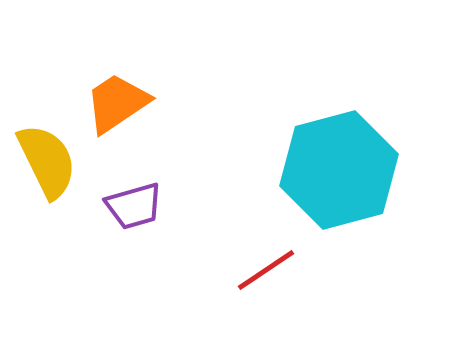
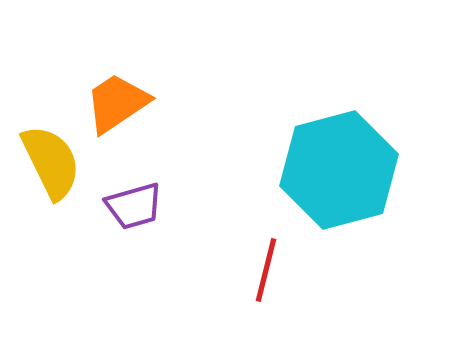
yellow semicircle: moved 4 px right, 1 px down
red line: rotated 42 degrees counterclockwise
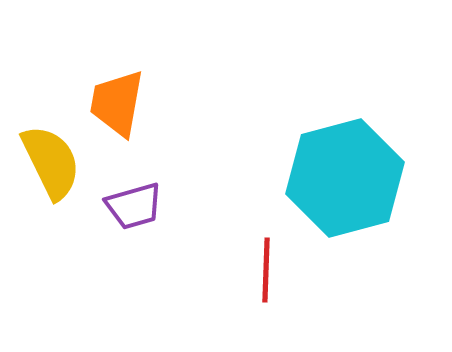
orange trapezoid: rotated 46 degrees counterclockwise
cyan hexagon: moved 6 px right, 8 px down
red line: rotated 12 degrees counterclockwise
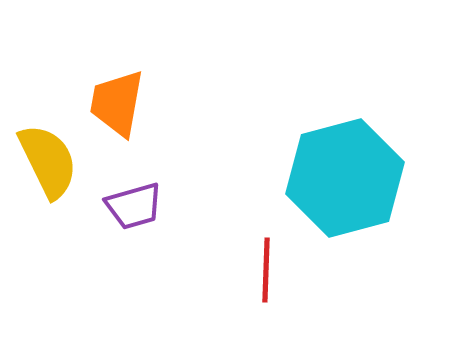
yellow semicircle: moved 3 px left, 1 px up
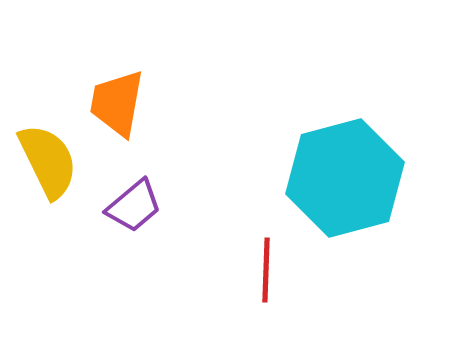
purple trapezoid: rotated 24 degrees counterclockwise
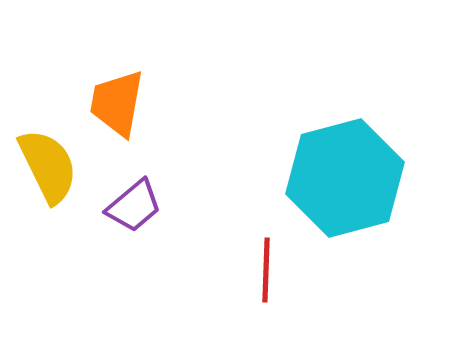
yellow semicircle: moved 5 px down
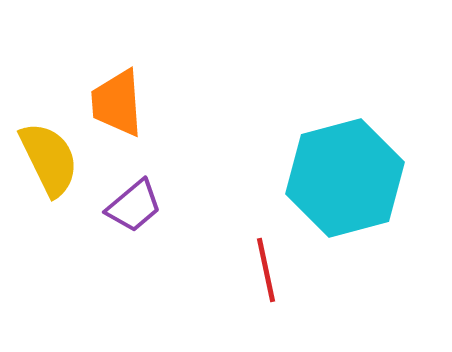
orange trapezoid: rotated 14 degrees counterclockwise
yellow semicircle: moved 1 px right, 7 px up
red line: rotated 14 degrees counterclockwise
